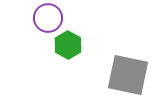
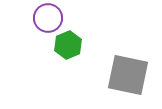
green hexagon: rotated 8 degrees clockwise
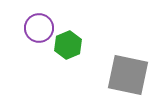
purple circle: moved 9 px left, 10 px down
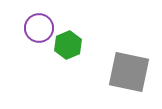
gray square: moved 1 px right, 3 px up
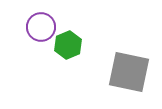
purple circle: moved 2 px right, 1 px up
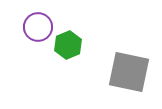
purple circle: moved 3 px left
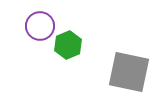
purple circle: moved 2 px right, 1 px up
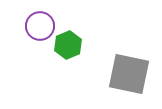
gray square: moved 2 px down
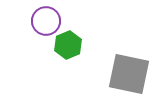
purple circle: moved 6 px right, 5 px up
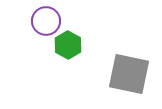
green hexagon: rotated 8 degrees counterclockwise
